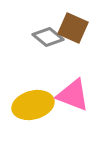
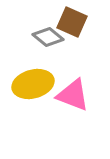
brown square: moved 1 px left, 6 px up
yellow ellipse: moved 21 px up
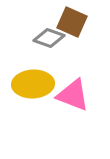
gray diamond: moved 1 px right, 1 px down; rotated 20 degrees counterclockwise
yellow ellipse: rotated 12 degrees clockwise
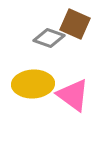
brown square: moved 3 px right, 2 px down
pink triangle: rotated 15 degrees clockwise
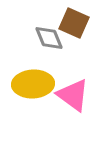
brown square: moved 1 px left, 1 px up
gray diamond: rotated 48 degrees clockwise
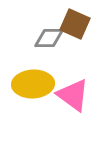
brown square: moved 1 px right, 1 px down
gray diamond: rotated 68 degrees counterclockwise
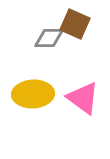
yellow ellipse: moved 10 px down
pink triangle: moved 10 px right, 3 px down
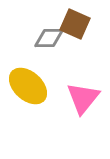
yellow ellipse: moved 5 px left, 8 px up; rotated 45 degrees clockwise
pink triangle: rotated 33 degrees clockwise
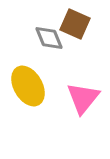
gray diamond: rotated 68 degrees clockwise
yellow ellipse: rotated 18 degrees clockwise
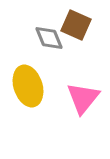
brown square: moved 1 px right, 1 px down
yellow ellipse: rotated 12 degrees clockwise
